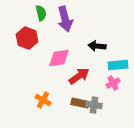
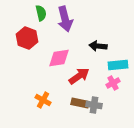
black arrow: moved 1 px right
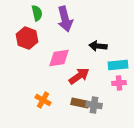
green semicircle: moved 4 px left
pink cross: moved 6 px right; rotated 24 degrees clockwise
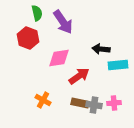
purple arrow: moved 2 px left, 3 px down; rotated 20 degrees counterclockwise
red hexagon: moved 1 px right
black arrow: moved 3 px right, 3 px down
pink cross: moved 5 px left, 20 px down
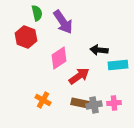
red hexagon: moved 2 px left, 1 px up
black arrow: moved 2 px left, 1 px down
pink diamond: rotated 25 degrees counterclockwise
gray cross: rotated 21 degrees counterclockwise
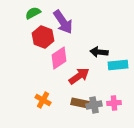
green semicircle: moved 4 px left; rotated 105 degrees counterclockwise
red hexagon: moved 17 px right
black arrow: moved 2 px down
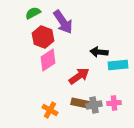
pink diamond: moved 11 px left, 2 px down
orange cross: moved 7 px right, 10 px down
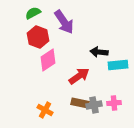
purple arrow: moved 1 px right
red hexagon: moved 5 px left
orange cross: moved 5 px left
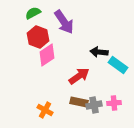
pink diamond: moved 1 px left, 5 px up
cyan rectangle: rotated 42 degrees clockwise
brown rectangle: moved 1 px left, 1 px up
